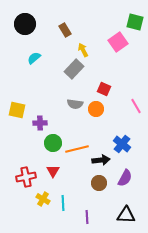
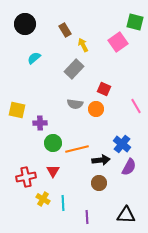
yellow arrow: moved 5 px up
purple semicircle: moved 4 px right, 11 px up
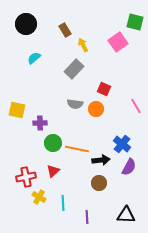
black circle: moved 1 px right
orange line: rotated 25 degrees clockwise
red triangle: rotated 16 degrees clockwise
yellow cross: moved 4 px left, 2 px up
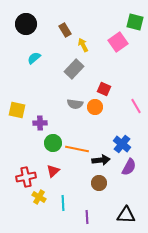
orange circle: moved 1 px left, 2 px up
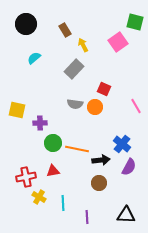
red triangle: rotated 32 degrees clockwise
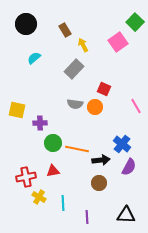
green square: rotated 30 degrees clockwise
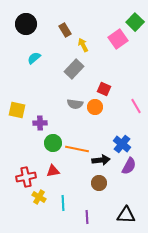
pink square: moved 3 px up
purple semicircle: moved 1 px up
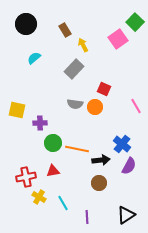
cyan line: rotated 28 degrees counterclockwise
black triangle: rotated 36 degrees counterclockwise
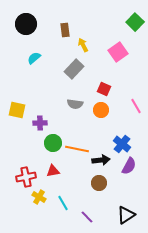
brown rectangle: rotated 24 degrees clockwise
pink square: moved 13 px down
orange circle: moved 6 px right, 3 px down
purple line: rotated 40 degrees counterclockwise
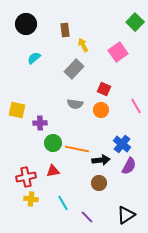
yellow cross: moved 8 px left, 2 px down; rotated 24 degrees counterclockwise
